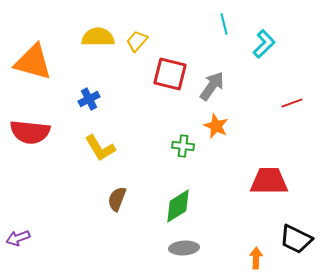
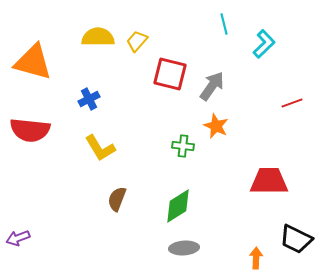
red semicircle: moved 2 px up
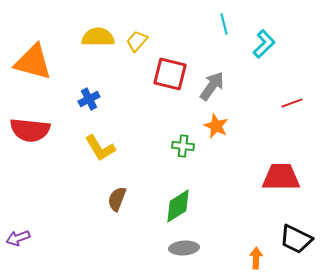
red trapezoid: moved 12 px right, 4 px up
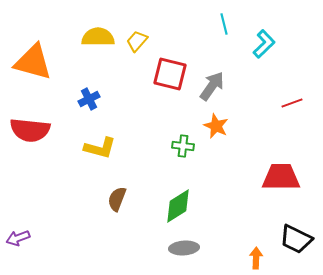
yellow L-shape: rotated 44 degrees counterclockwise
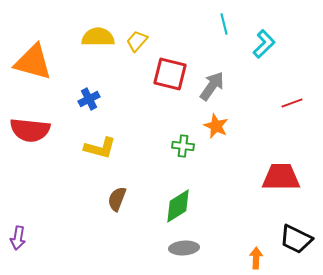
purple arrow: rotated 60 degrees counterclockwise
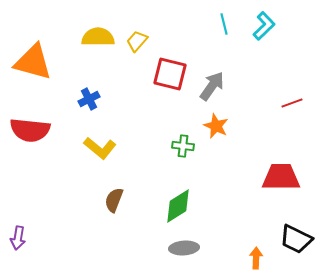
cyan L-shape: moved 18 px up
yellow L-shape: rotated 24 degrees clockwise
brown semicircle: moved 3 px left, 1 px down
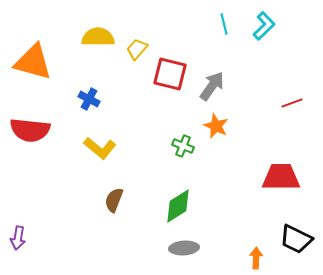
yellow trapezoid: moved 8 px down
blue cross: rotated 35 degrees counterclockwise
green cross: rotated 15 degrees clockwise
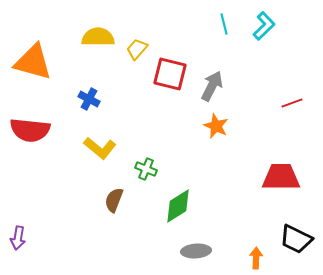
gray arrow: rotated 8 degrees counterclockwise
green cross: moved 37 px left, 23 px down
gray ellipse: moved 12 px right, 3 px down
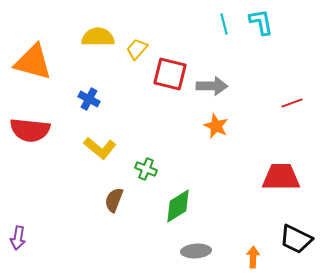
cyan L-shape: moved 3 px left, 4 px up; rotated 56 degrees counterclockwise
gray arrow: rotated 64 degrees clockwise
orange arrow: moved 3 px left, 1 px up
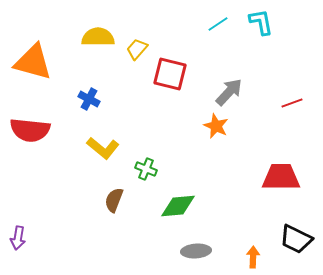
cyan line: moved 6 px left; rotated 70 degrees clockwise
gray arrow: moved 17 px right, 6 px down; rotated 48 degrees counterclockwise
yellow L-shape: moved 3 px right
green diamond: rotated 27 degrees clockwise
